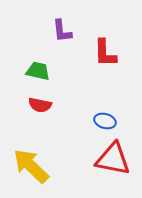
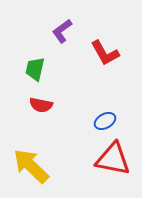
purple L-shape: rotated 60 degrees clockwise
red L-shape: rotated 28 degrees counterclockwise
green trapezoid: moved 3 px left, 2 px up; rotated 90 degrees counterclockwise
red semicircle: moved 1 px right
blue ellipse: rotated 45 degrees counterclockwise
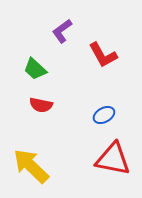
red L-shape: moved 2 px left, 2 px down
green trapezoid: rotated 60 degrees counterclockwise
blue ellipse: moved 1 px left, 6 px up
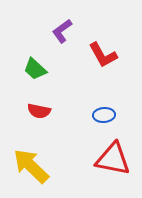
red semicircle: moved 2 px left, 6 px down
blue ellipse: rotated 25 degrees clockwise
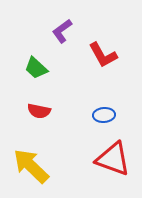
green trapezoid: moved 1 px right, 1 px up
red triangle: rotated 9 degrees clockwise
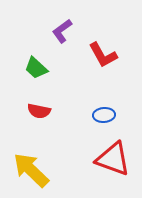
yellow arrow: moved 4 px down
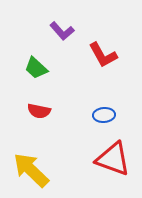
purple L-shape: rotated 95 degrees counterclockwise
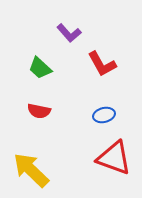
purple L-shape: moved 7 px right, 2 px down
red L-shape: moved 1 px left, 9 px down
green trapezoid: moved 4 px right
blue ellipse: rotated 10 degrees counterclockwise
red triangle: moved 1 px right, 1 px up
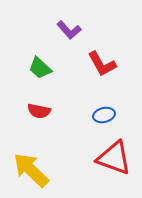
purple L-shape: moved 3 px up
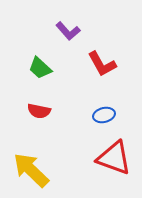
purple L-shape: moved 1 px left, 1 px down
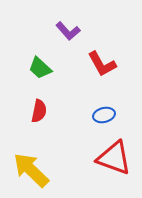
red semicircle: rotated 90 degrees counterclockwise
